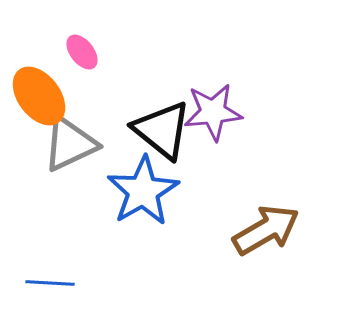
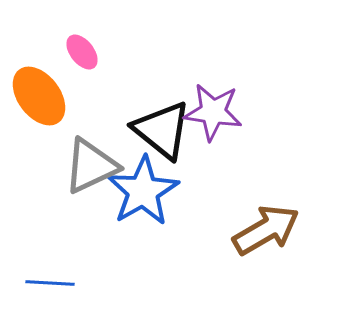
purple star: rotated 14 degrees clockwise
gray triangle: moved 21 px right, 22 px down
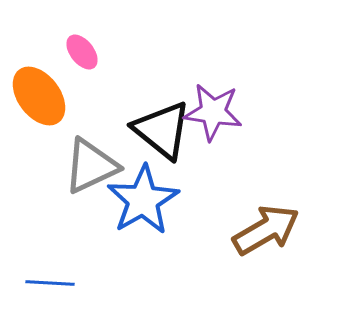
blue star: moved 9 px down
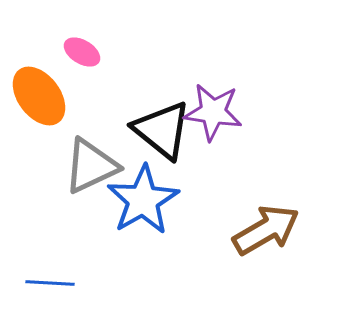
pink ellipse: rotated 21 degrees counterclockwise
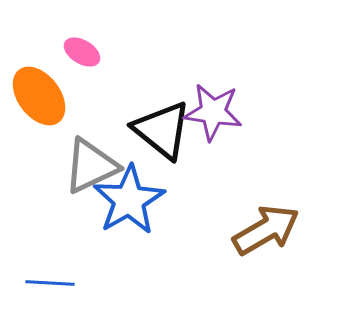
blue star: moved 14 px left
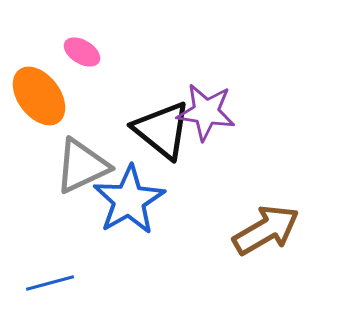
purple star: moved 7 px left
gray triangle: moved 9 px left
blue line: rotated 18 degrees counterclockwise
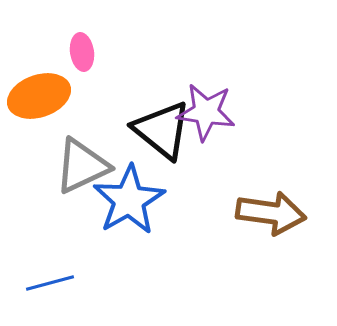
pink ellipse: rotated 51 degrees clockwise
orange ellipse: rotated 72 degrees counterclockwise
brown arrow: moved 5 px right, 17 px up; rotated 38 degrees clockwise
